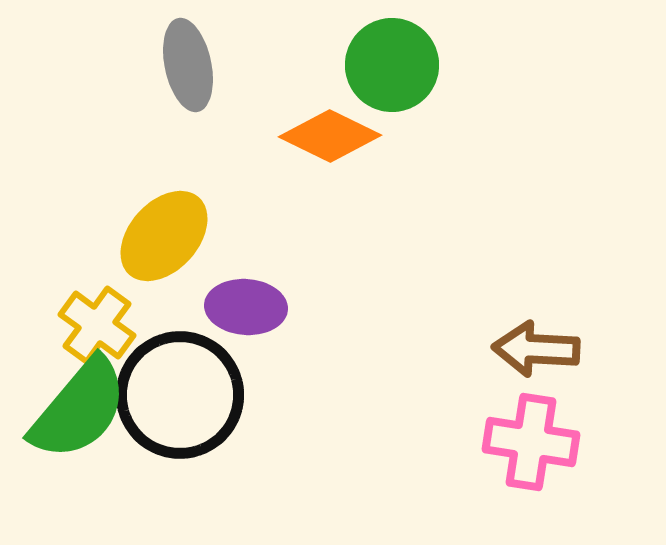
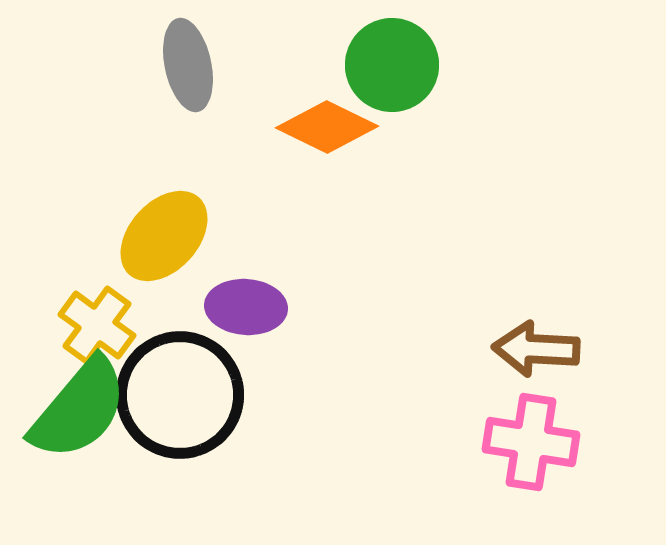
orange diamond: moved 3 px left, 9 px up
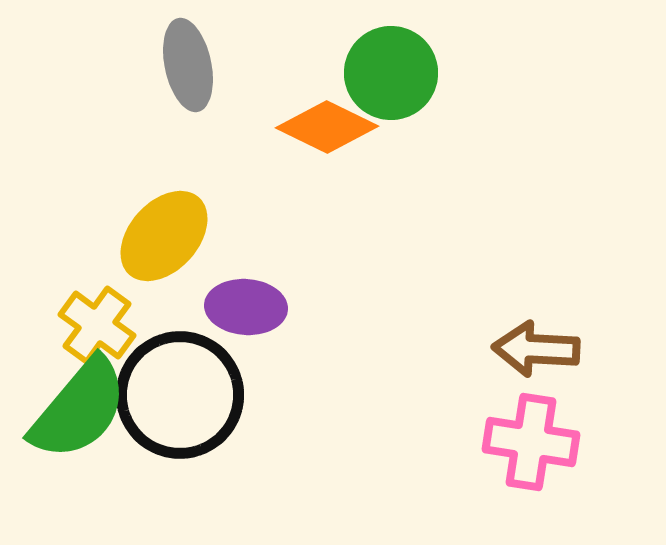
green circle: moved 1 px left, 8 px down
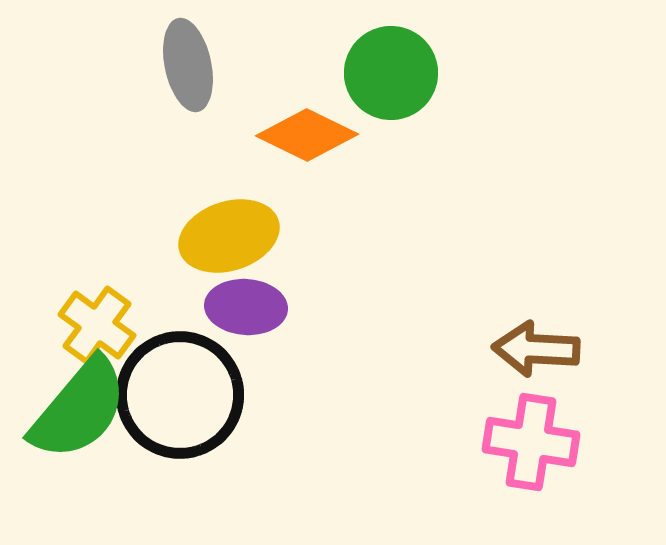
orange diamond: moved 20 px left, 8 px down
yellow ellipse: moved 65 px right; rotated 30 degrees clockwise
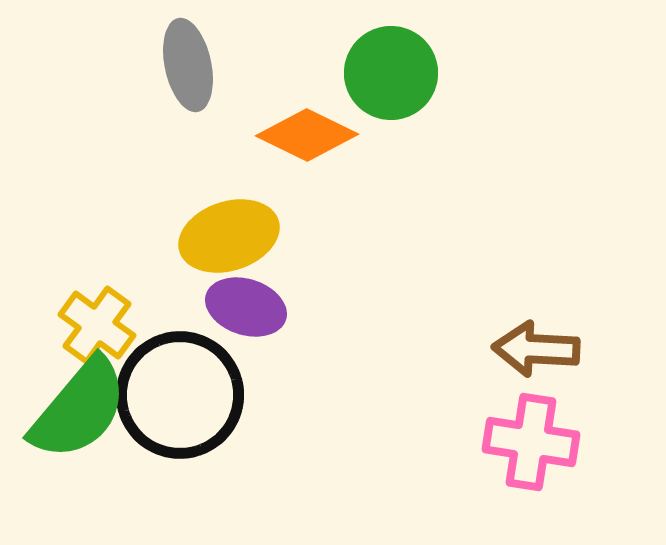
purple ellipse: rotated 14 degrees clockwise
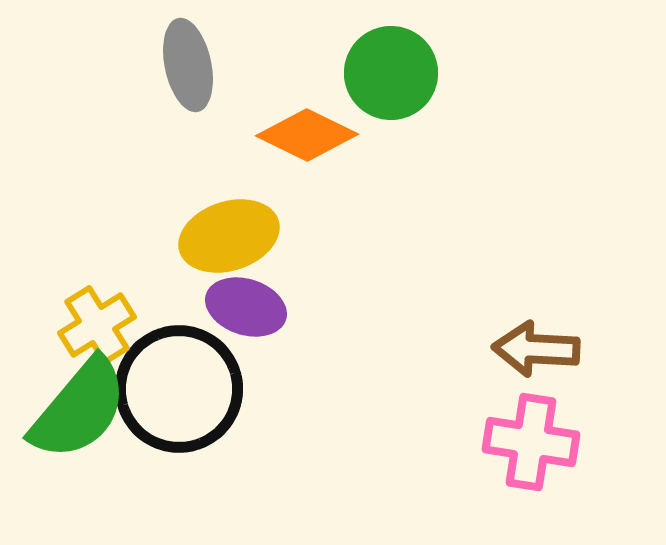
yellow cross: rotated 22 degrees clockwise
black circle: moved 1 px left, 6 px up
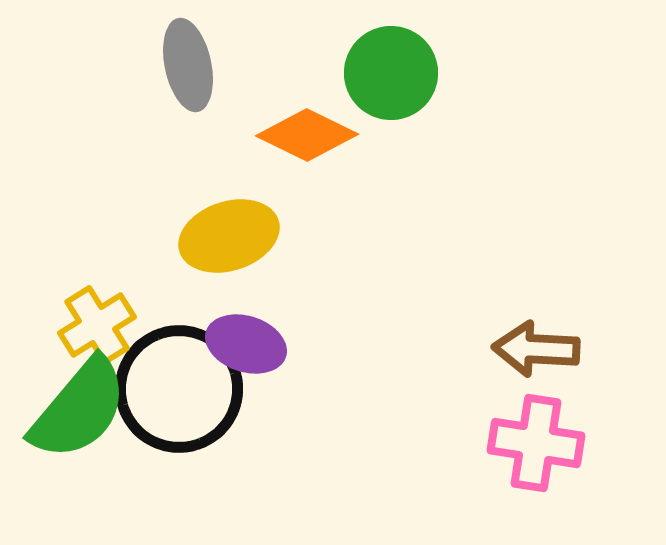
purple ellipse: moved 37 px down
pink cross: moved 5 px right, 1 px down
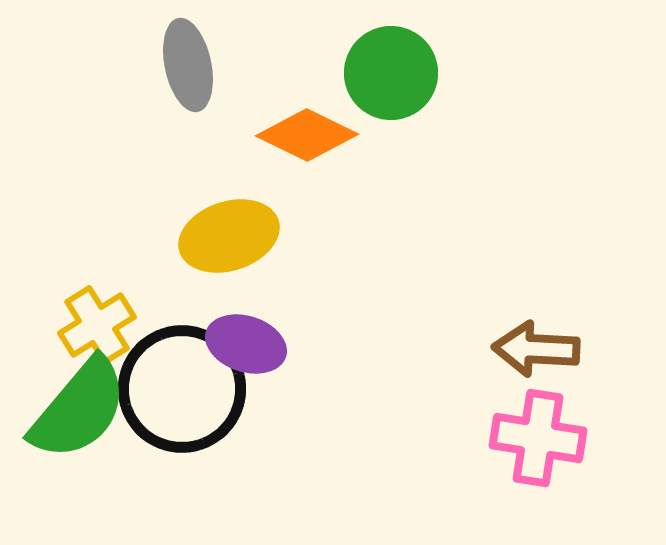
black circle: moved 3 px right
pink cross: moved 2 px right, 5 px up
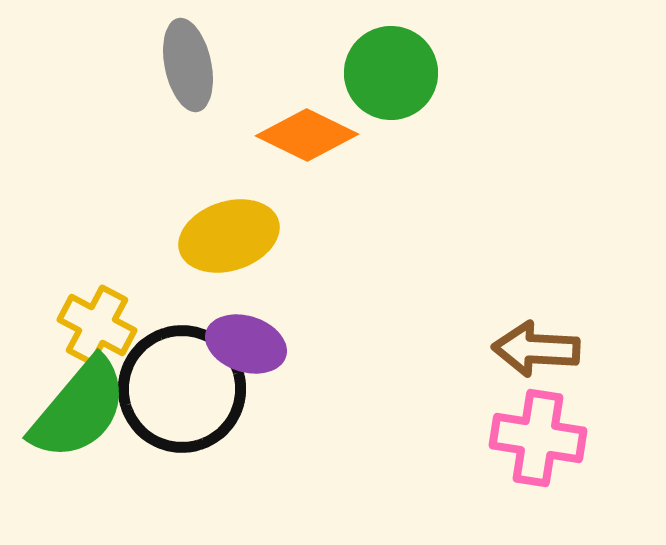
yellow cross: rotated 30 degrees counterclockwise
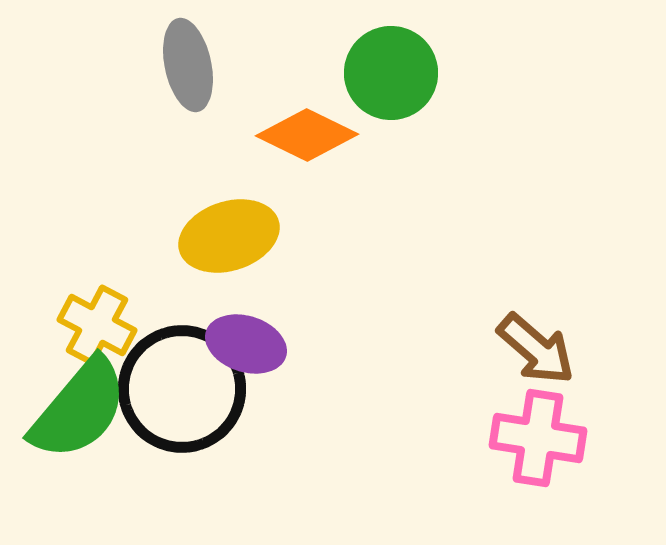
brown arrow: rotated 142 degrees counterclockwise
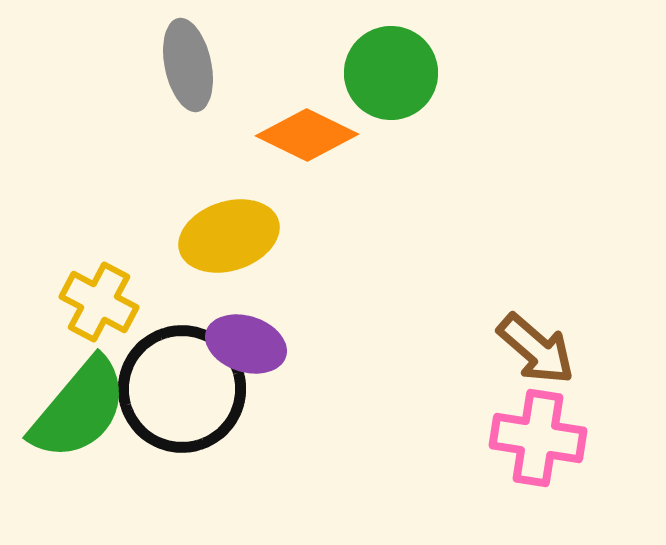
yellow cross: moved 2 px right, 23 px up
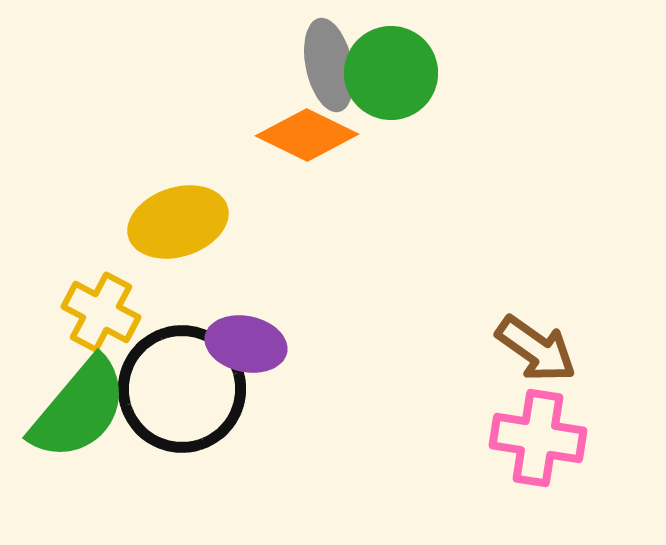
gray ellipse: moved 141 px right
yellow ellipse: moved 51 px left, 14 px up
yellow cross: moved 2 px right, 10 px down
purple ellipse: rotated 6 degrees counterclockwise
brown arrow: rotated 6 degrees counterclockwise
